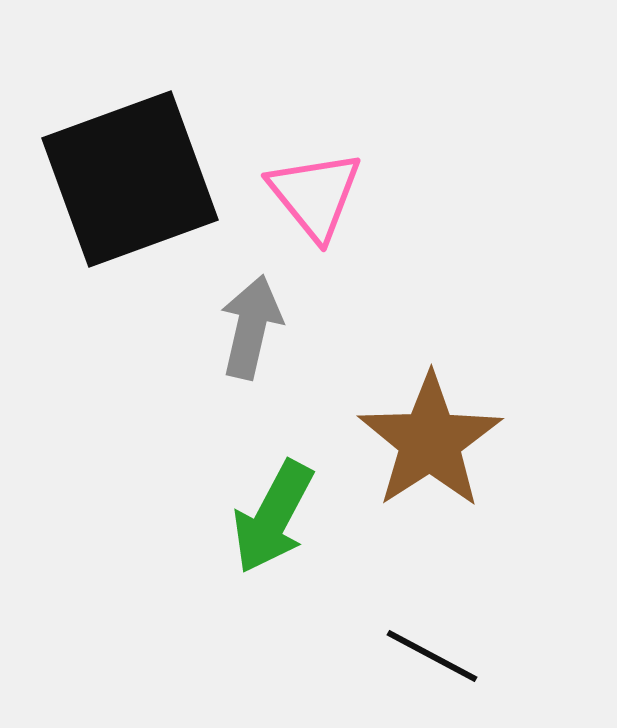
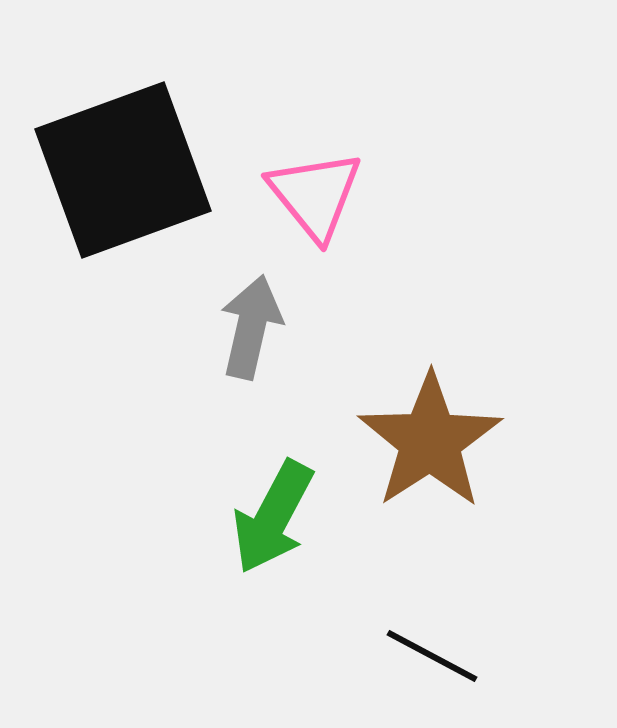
black square: moved 7 px left, 9 px up
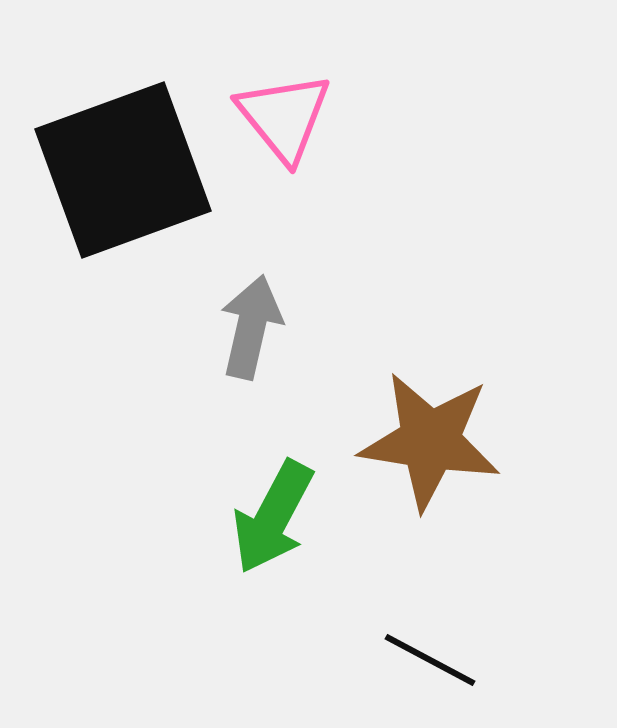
pink triangle: moved 31 px left, 78 px up
brown star: rotated 30 degrees counterclockwise
black line: moved 2 px left, 4 px down
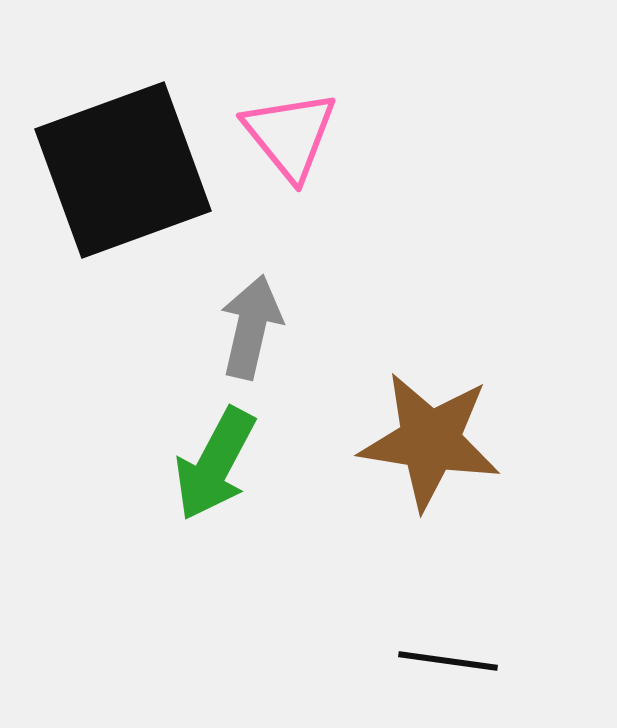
pink triangle: moved 6 px right, 18 px down
green arrow: moved 58 px left, 53 px up
black line: moved 18 px right, 1 px down; rotated 20 degrees counterclockwise
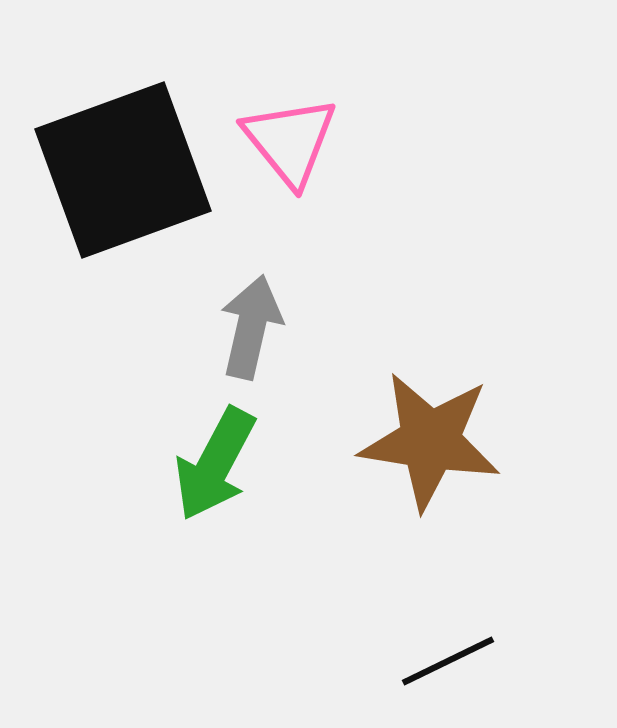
pink triangle: moved 6 px down
black line: rotated 34 degrees counterclockwise
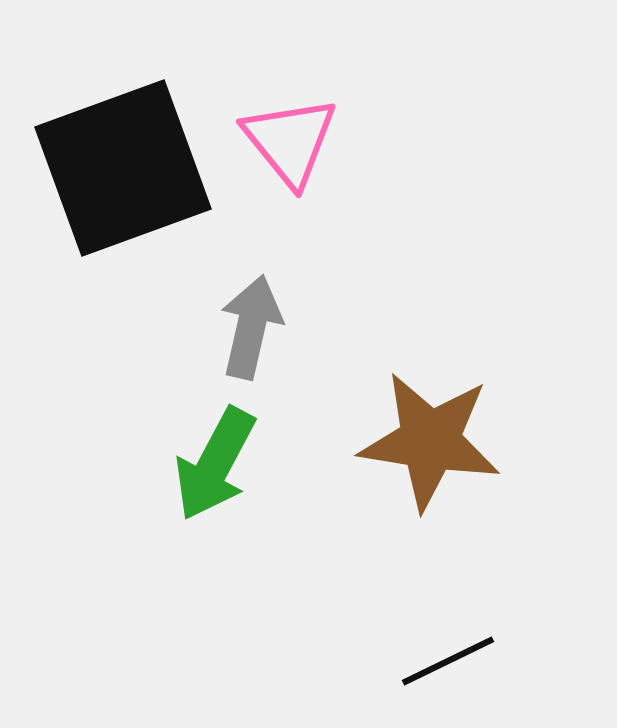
black square: moved 2 px up
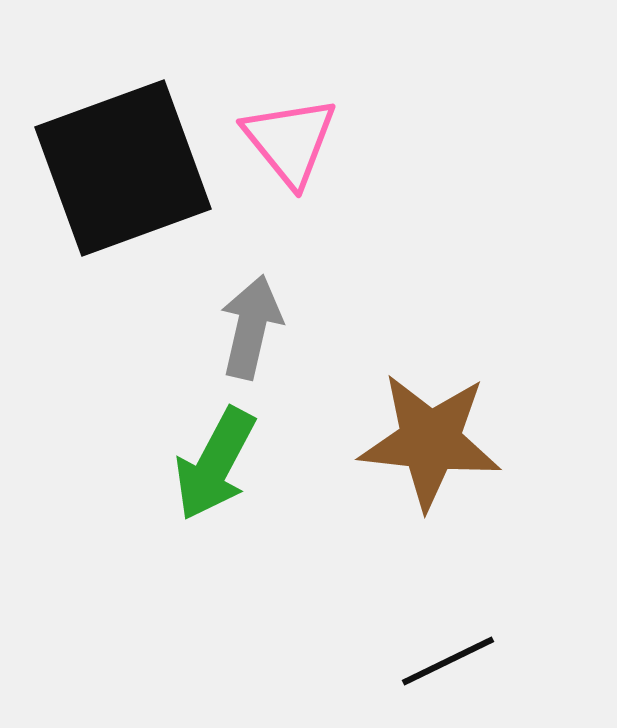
brown star: rotated 3 degrees counterclockwise
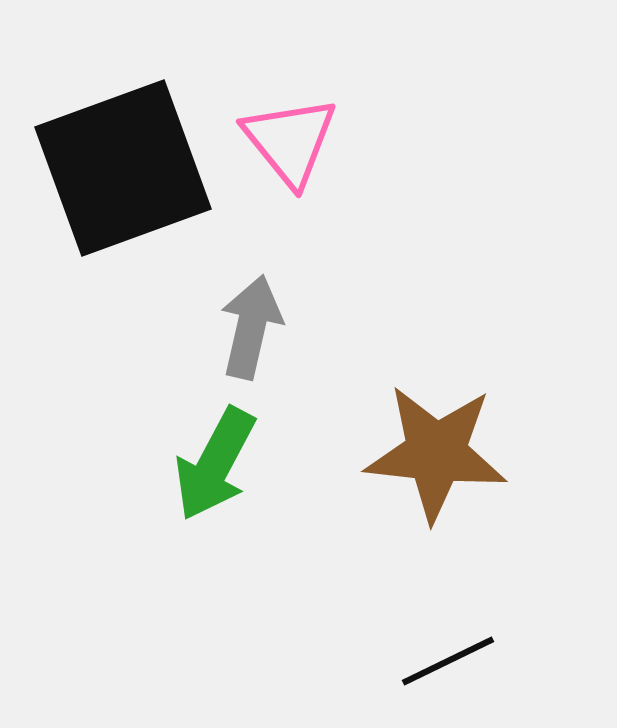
brown star: moved 6 px right, 12 px down
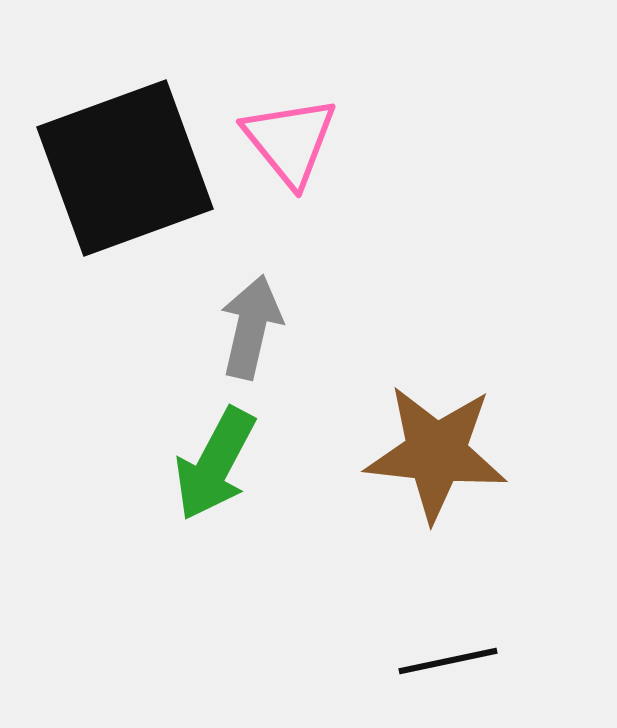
black square: moved 2 px right
black line: rotated 14 degrees clockwise
